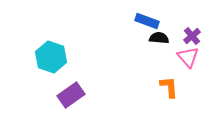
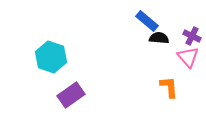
blue rectangle: rotated 20 degrees clockwise
purple cross: rotated 24 degrees counterclockwise
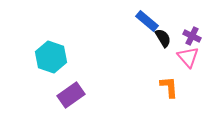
black semicircle: moved 4 px right; rotated 54 degrees clockwise
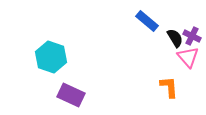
black semicircle: moved 12 px right
purple rectangle: rotated 60 degrees clockwise
